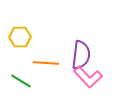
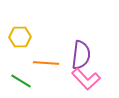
pink L-shape: moved 2 px left, 2 px down
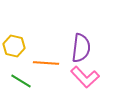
yellow hexagon: moved 6 px left, 9 px down; rotated 15 degrees clockwise
purple semicircle: moved 7 px up
pink L-shape: moved 1 px left, 2 px up
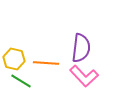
yellow hexagon: moved 13 px down
pink L-shape: moved 1 px left, 1 px up
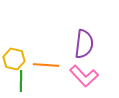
purple semicircle: moved 3 px right, 4 px up
orange line: moved 2 px down
green line: rotated 60 degrees clockwise
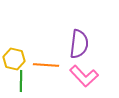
purple semicircle: moved 5 px left
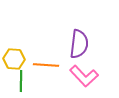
yellow hexagon: rotated 10 degrees counterclockwise
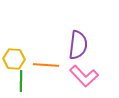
purple semicircle: moved 1 px left, 1 px down
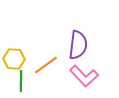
orange line: rotated 40 degrees counterclockwise
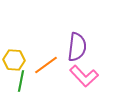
purple semicircle: moved 1 px left, 2 px down
yellow hexagon: moved 1 px down
green line: rotated 10 degrees clockwise
